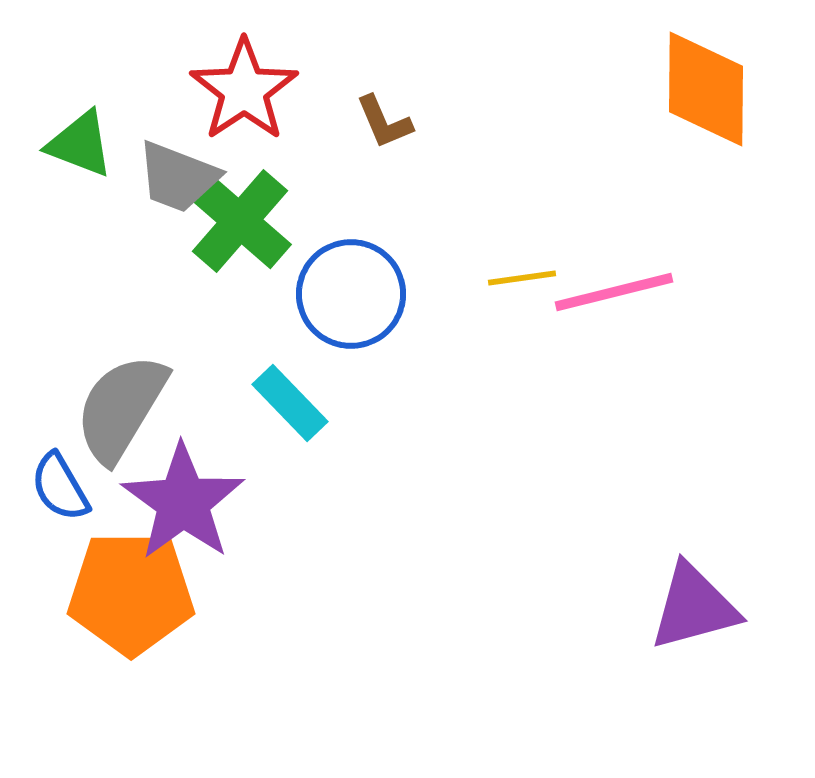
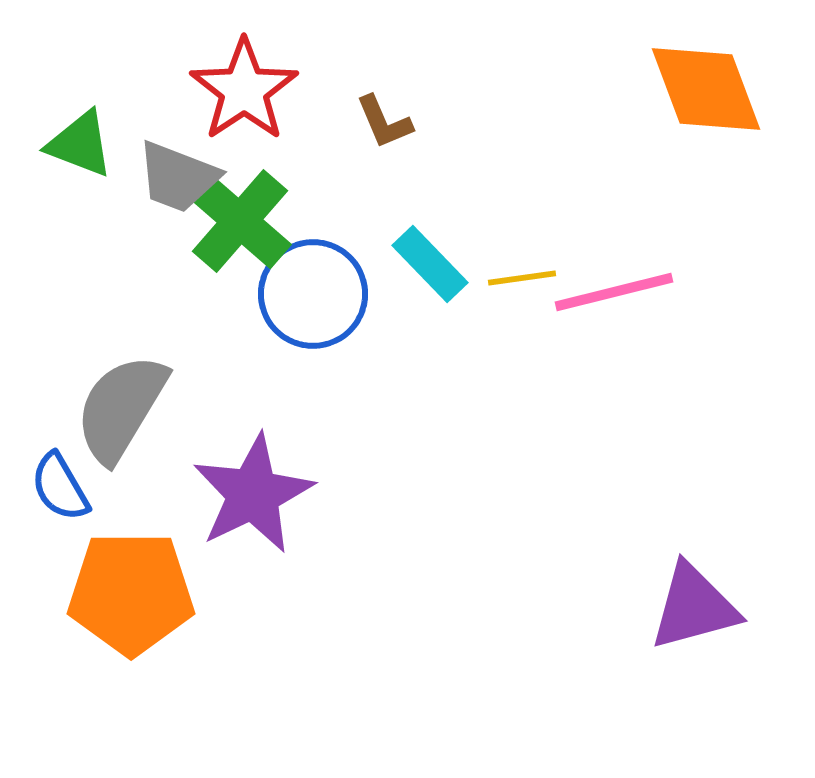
orange diamond: rotated 21 degrees counterclockwise
blue circle: moved 38 px left
cyan rectangle: moved 140 px right, 139 px up
purple star: moved 70 px right, 8 px up; rotated 10 degrees clockwise
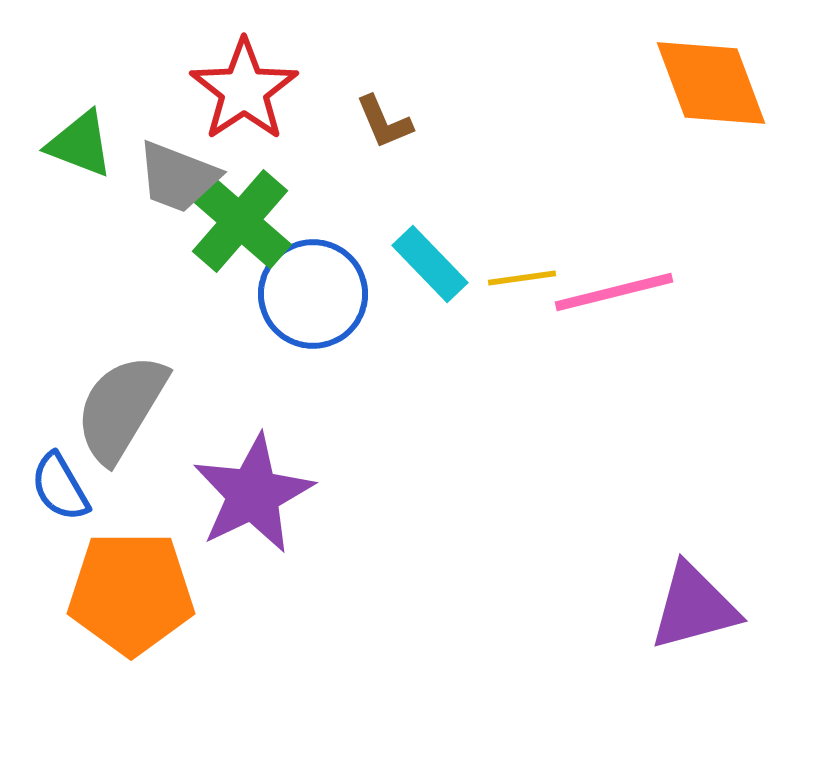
orange diamond: moved 5 px right, 6 px up
